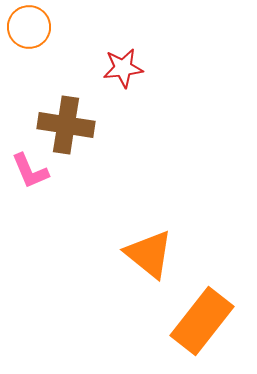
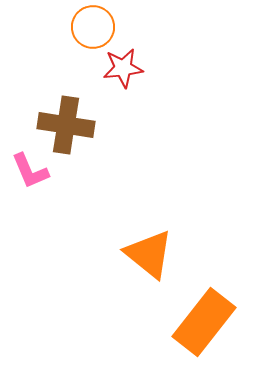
orange circle: moved 64 px right
orange rectangle: moved 2 px right, 1 px down
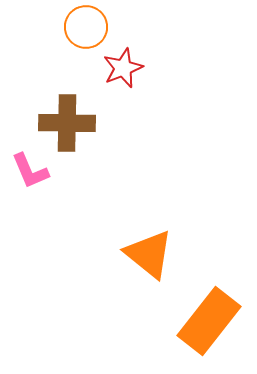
orange circle: moved 7 px left
red star: rotated 15 degrees counterclockwise
brown cross: moved 1 px right, 2 px up; rotated 8 degrees counterclockwise
orange rectangle: moved 5 px right, 1 px up
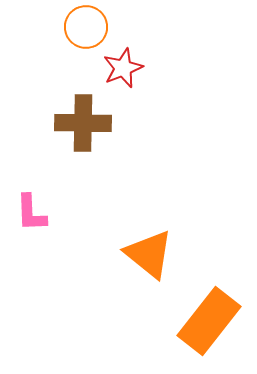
brown cross: moved 16 px right
pink L-shape: moved 1 px right, 42 px down; rotated 21 degrees clockwise
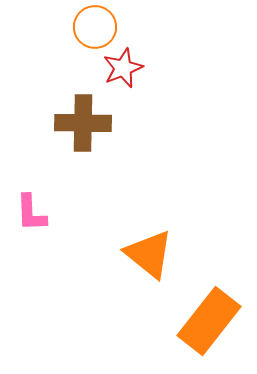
orange circle: moved 9 px right
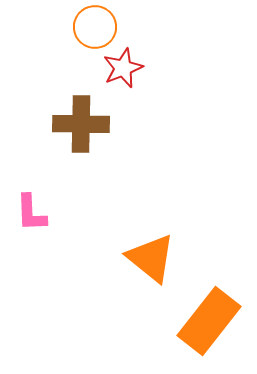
brown cross: moved 2 px left, 1 px down
orange triangle: moved 2 px right, 4 px down
